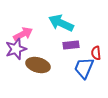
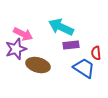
cyan arrow: moved 4 px down
pink arrow: rotated 54 degrees clockwise
blue trapezoid: rotated 100 degrees clockwise
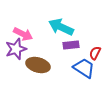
red semicircle: moved 1 px left; rotated 32 degrees clockwise
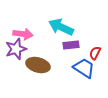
pink arrow: rotated 18 degrees counterclockwise
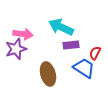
brown ellipse: moved 10 px right, 9 px down; rotated 60 degrees clockwise
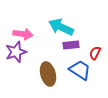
purple star: moved 3 px down
blue trapezoid: moved 4 px left, 2 px down
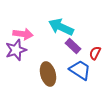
purple rectangle: moved 2 px right, 1 px down; rotated 49 degrees clockwise
purple star: moved 2 px up
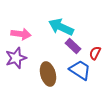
pink arrow: moved 2 px left
purple star: moved 8 px down
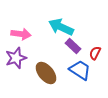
brown ellipse: moved 2 px left, 1 px up; rotated 25 degrees counterclockwise
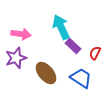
cyan arrow: rotated 40 degrees clockwise
blue trapezoid: moved 1 px right, 8 px down
